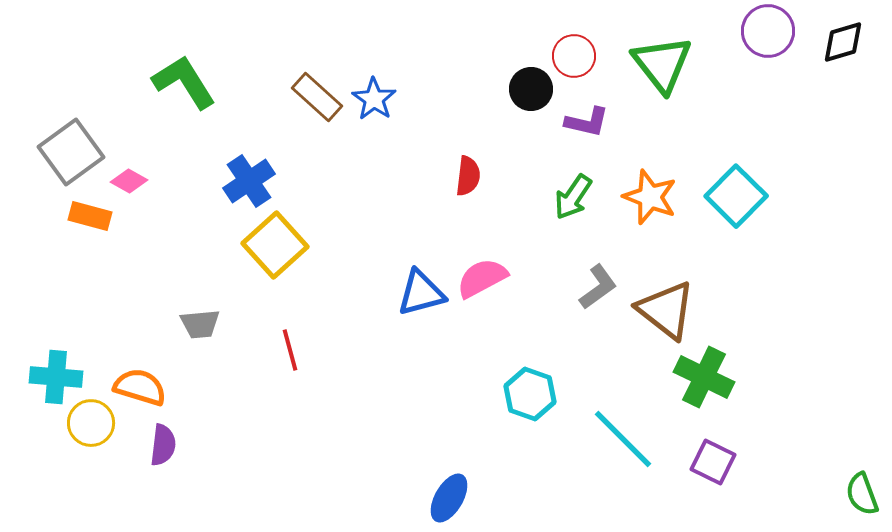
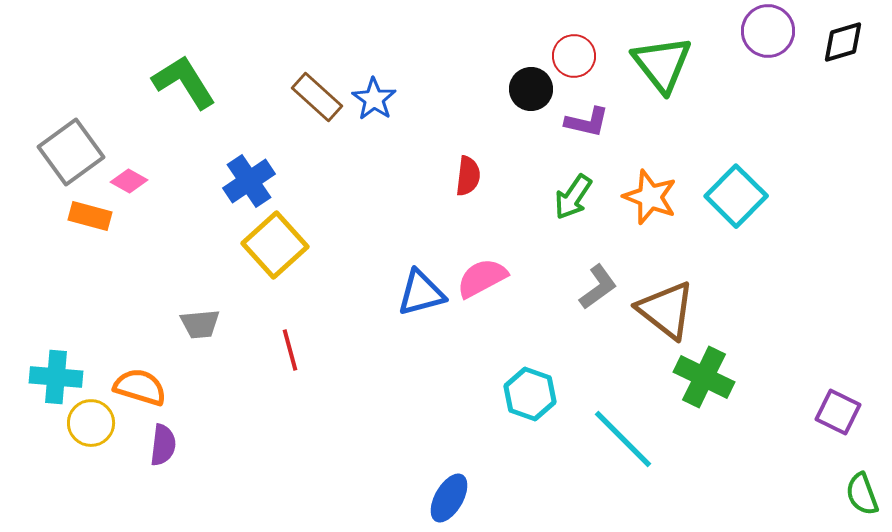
purple square: moved 125 px right, 50 px up
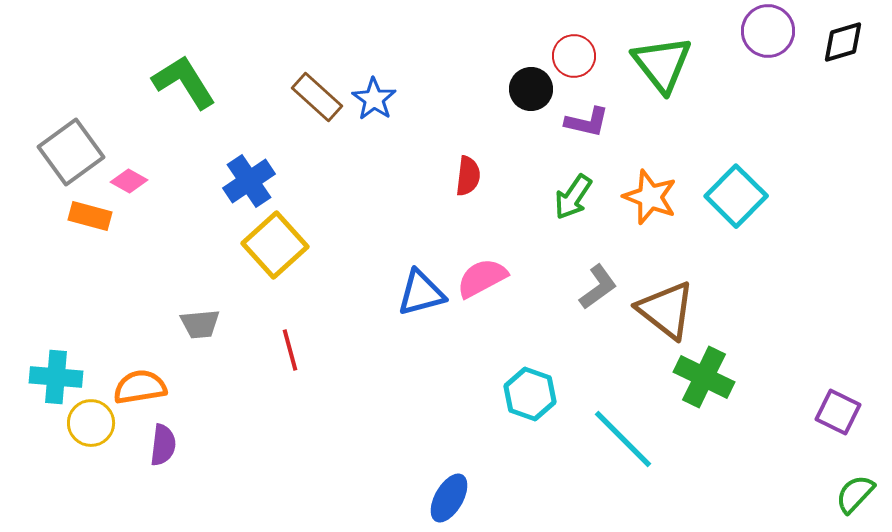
orange semicircle: rotated 26 degrees counterclockwise
green semicircle: moved 7 px left; rotated 63 degrees clockwise
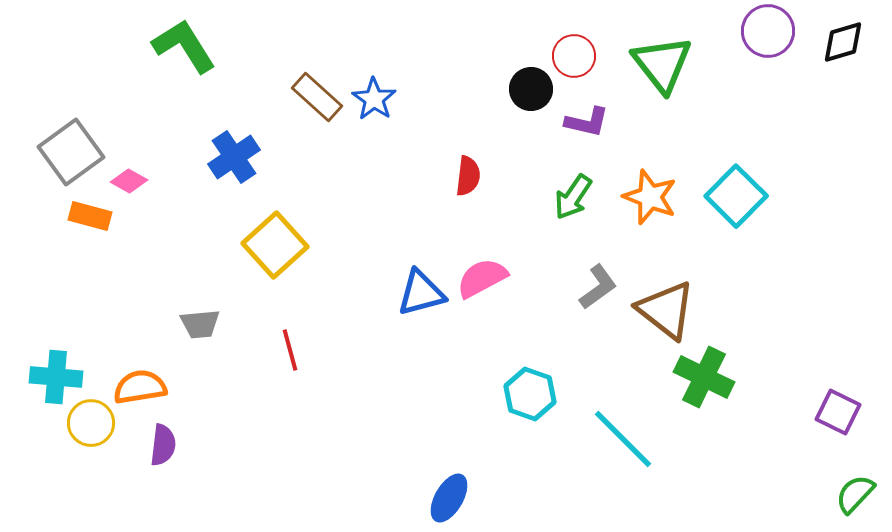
green L-shape: moved 36 px up
blue cross: moved 15 px left, 24 px up
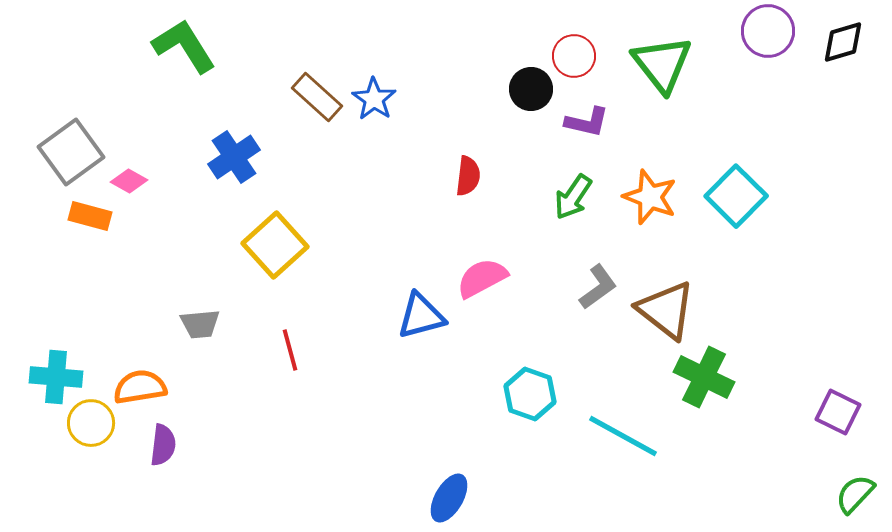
blue triangle: moved 23 px down
cyan line: moved 3 px up; rotated 16 degrees counterclockwise
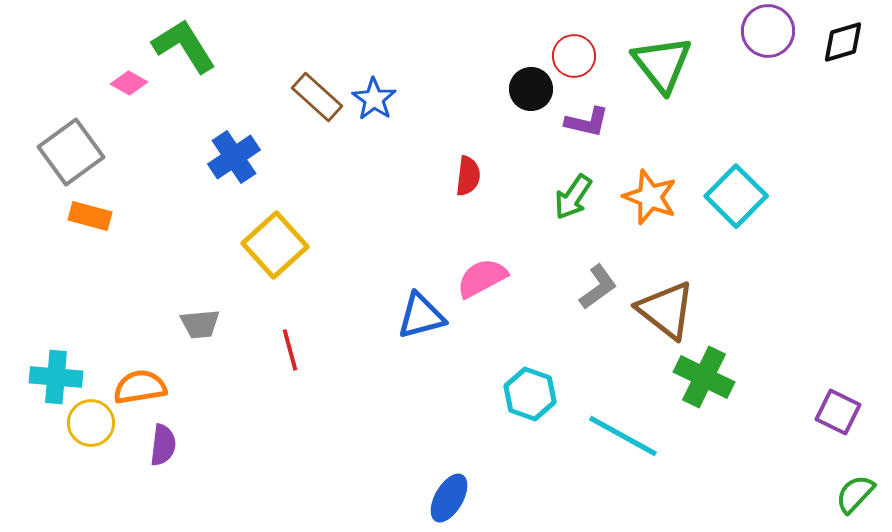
pink diamond: moved 98 px up
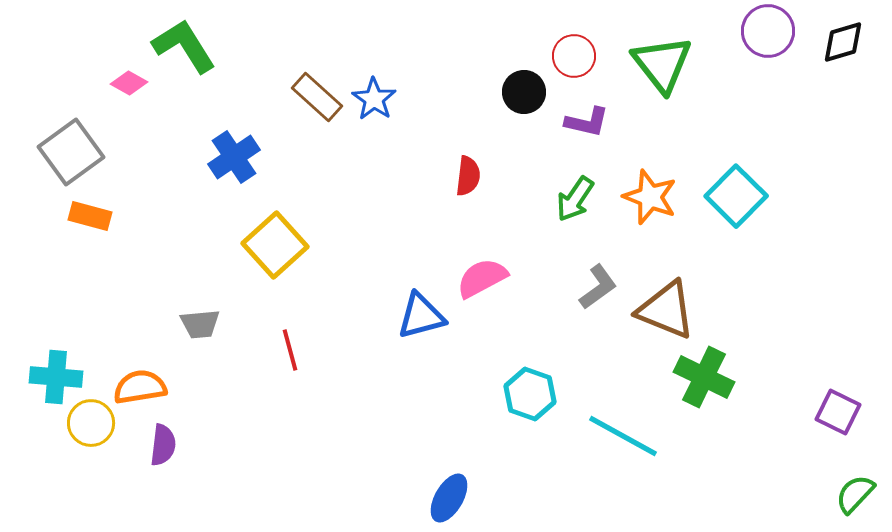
black circle: moved 7 px left, 3 px down
green arrow: moved 2 px right, 2 px down
brown triangle: rotated 16 degrees counterclockwise
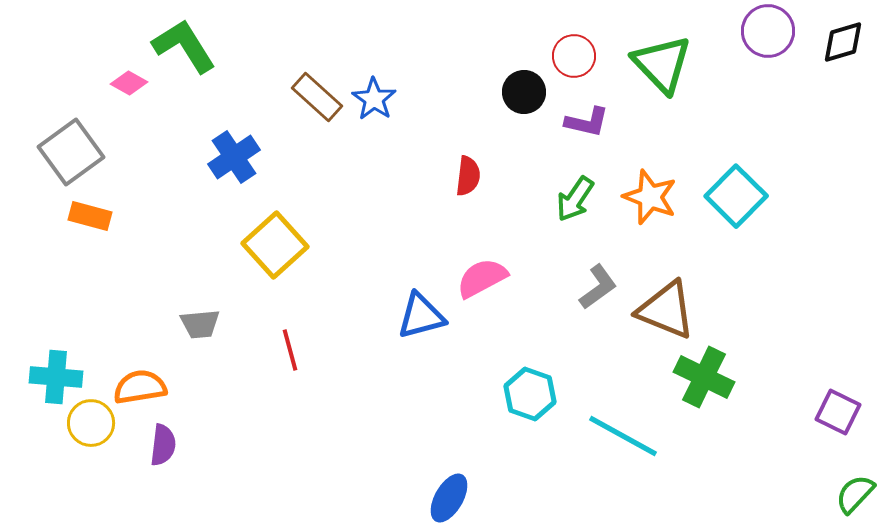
green triangle: rotated 6 degrees counterclockwise
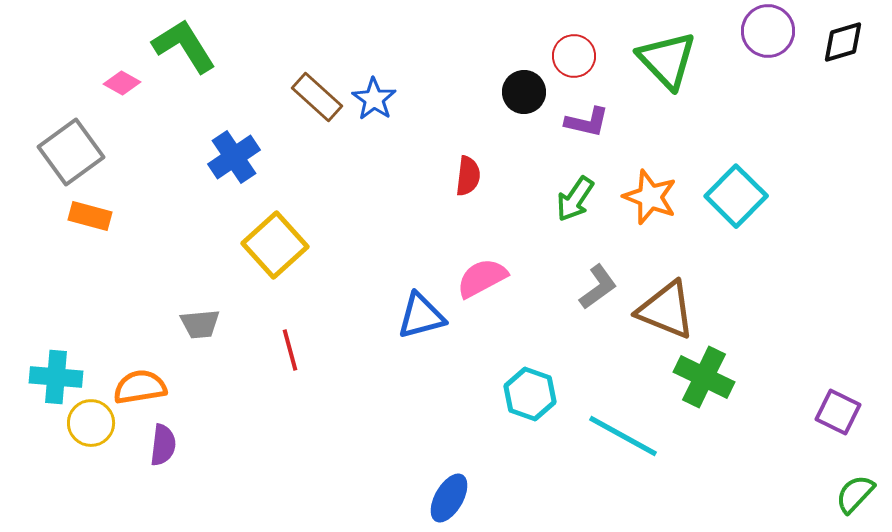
green triangle: moved 5 px right, 4 px up
pink diamond: moved 7 px left
